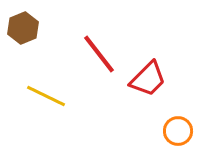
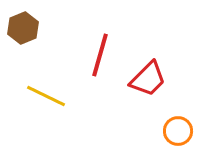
red line: moved 1 px right, 1 px down; rotated 54 degrees clockwise
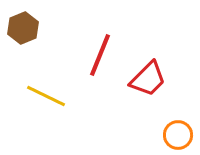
red line: rotated 6 degrees clockwise
orange circle: moved 4 px down
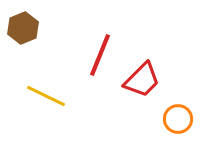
red trapezoid: moved 6 px left, 1 px down
orange circle: moved 16 px up
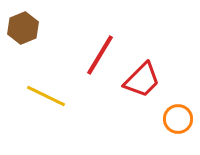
red line: rotated 9 degrees clockwise
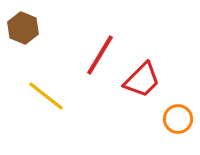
brown hexagon: rotated 16 degrees counterclockwise
yellow line: rotated 12 degrees clockwise
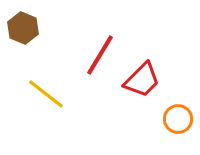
yellow line: moved 2 px up
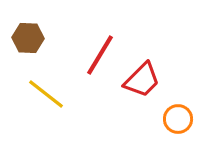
brown hexagon: moved 5 px right, 10 px down; rotated 20 degrees counterclockwise
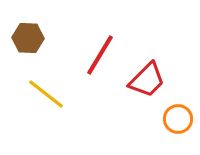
red trapezoid: moved 5 px right
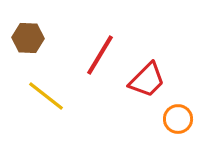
yellow line: moved 2 px down
